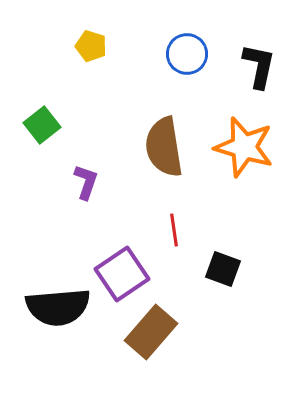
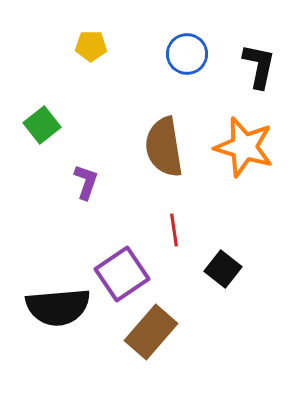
yellow pentagon: rotated 16 degrees counterclockwise
black square: rotated 18 degrees clockwise
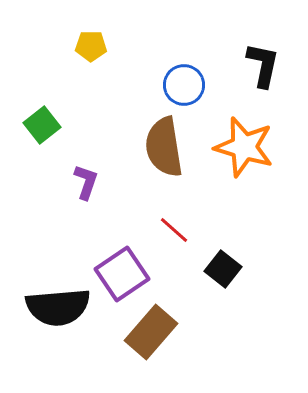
blue circle: moved 3 px left, 31 px down
black L-shape: moved 4 px right, 1 px up
red line: rotated 40 degrees counterclockwise
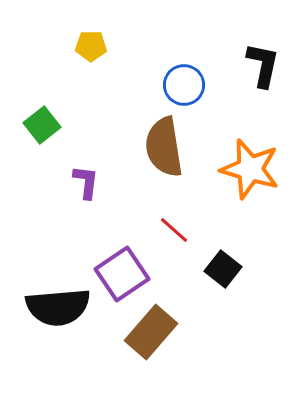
orange star: moved 6 px right, 22 px down
purple L-shape: rotated 12 degrees counterclockwise
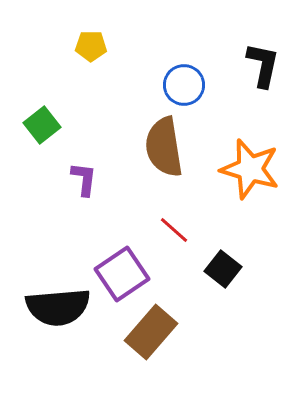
purple L-shape: moved 2 px left, 3 px up
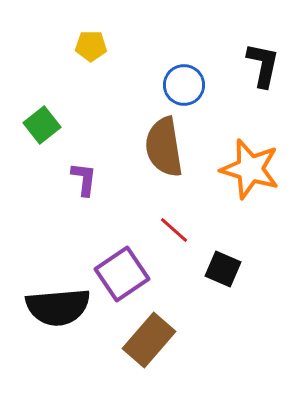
black square: rotated 15 degrees counterclockwise
brown rectangle: moved 2 px left, 8 px down
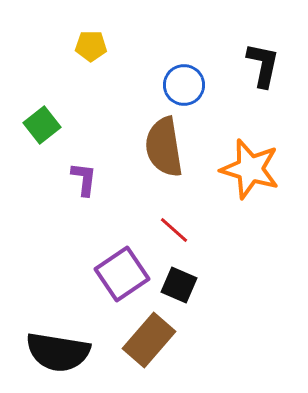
black square: moved 44 px left, 16 px down
black semicircle: moved 45 px down; rotated 14 degrees clockwise
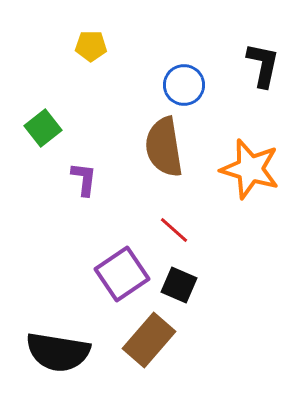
green square: moved 1 px right, 3 px down
